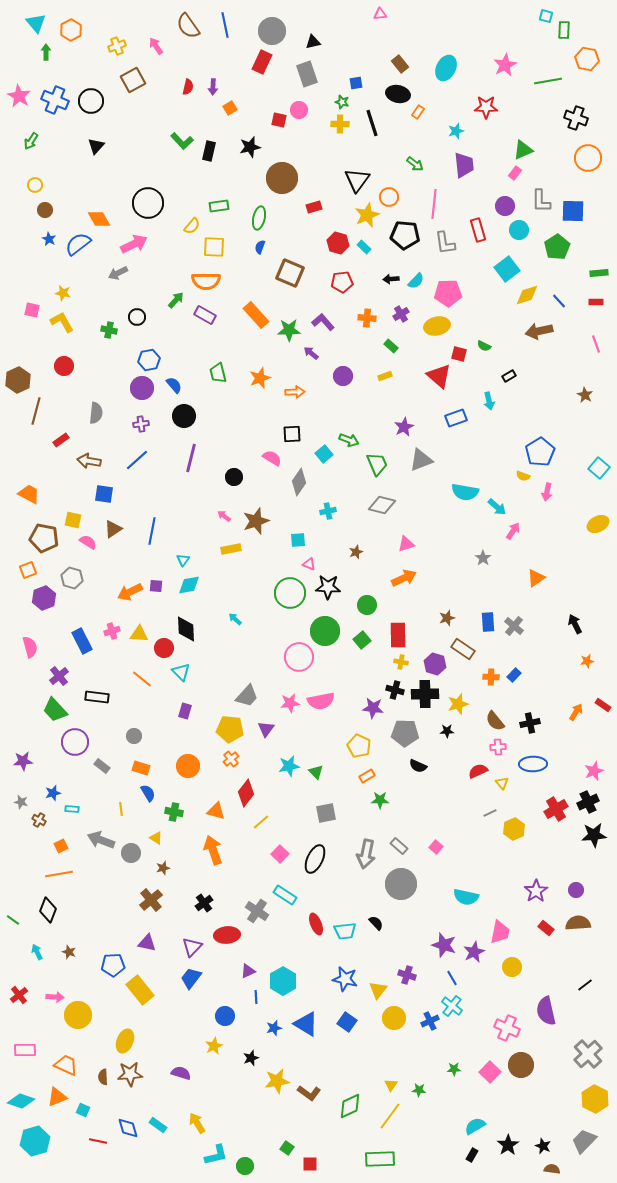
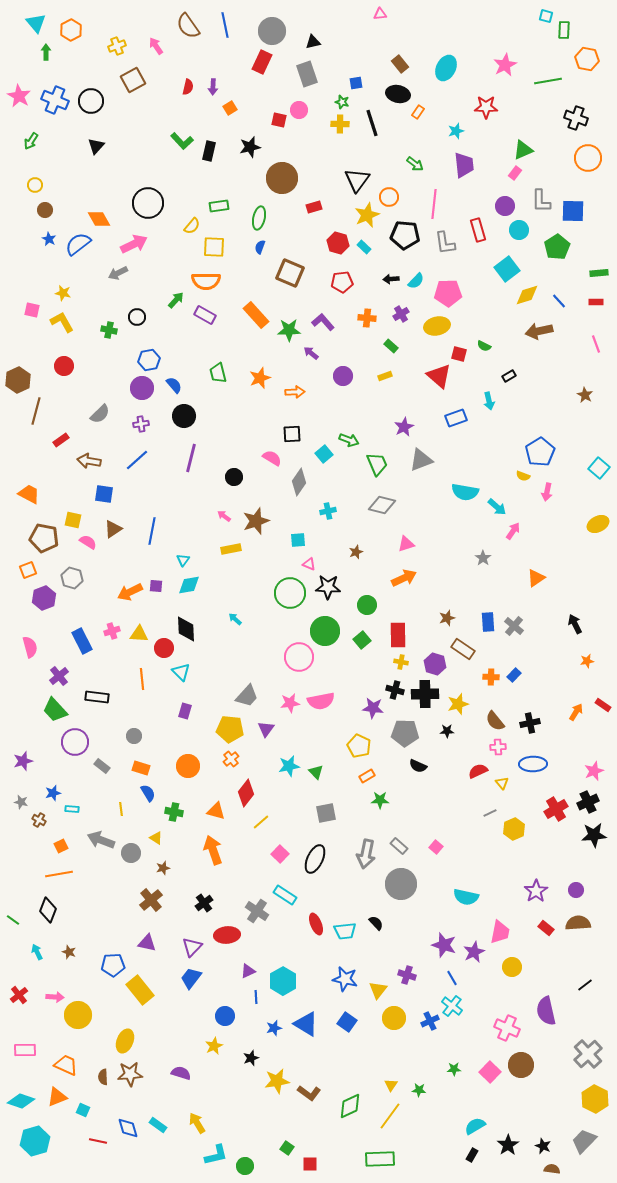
gray semicircle at (96, 413): moved 4 px right, 1 px down; rotated 40 degrees clockwise
orange line at (142, 679): rotated 45 degrees clockwise
purple star at (23, 761): rotated 12 degrees counterclockwise
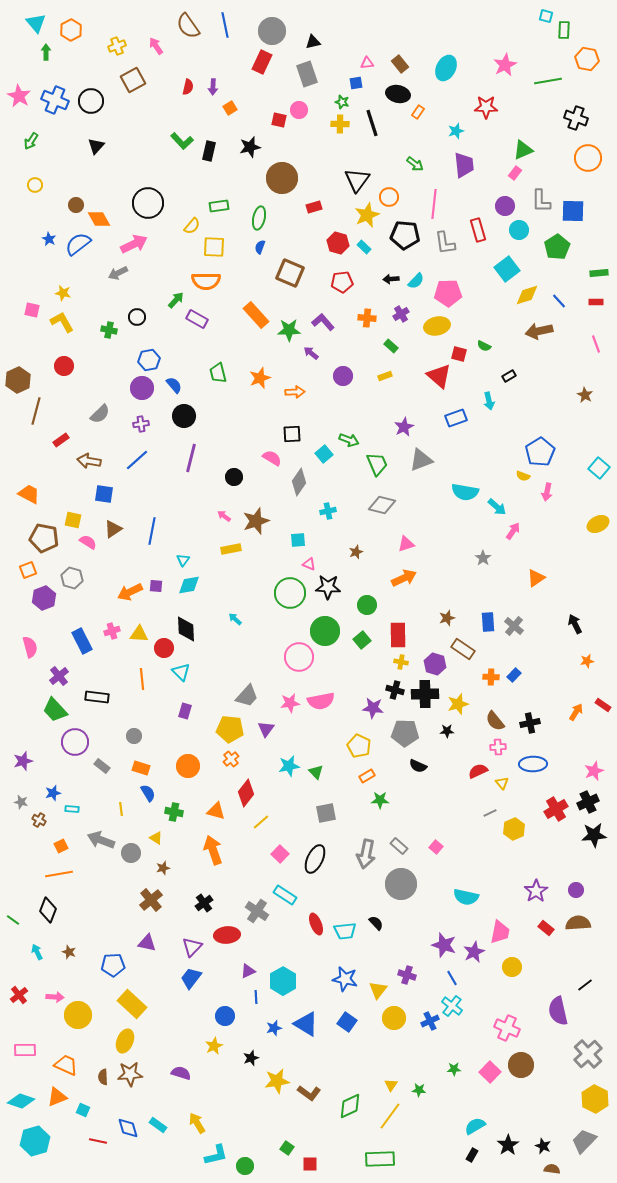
pink triangle at (380, 14): moved 13 px left, 49 px down
brown circle at (45, 210): moved 31 px right, 5 px up
purple rectangle at (205, 315): moved 8 px left, 4 px down
yellow rectangle at (140, 990): moved 8 px left, 14 px down; rotated 8 degrees counterclockwise
purple semicircle at (546, 1011): moved 12 px right
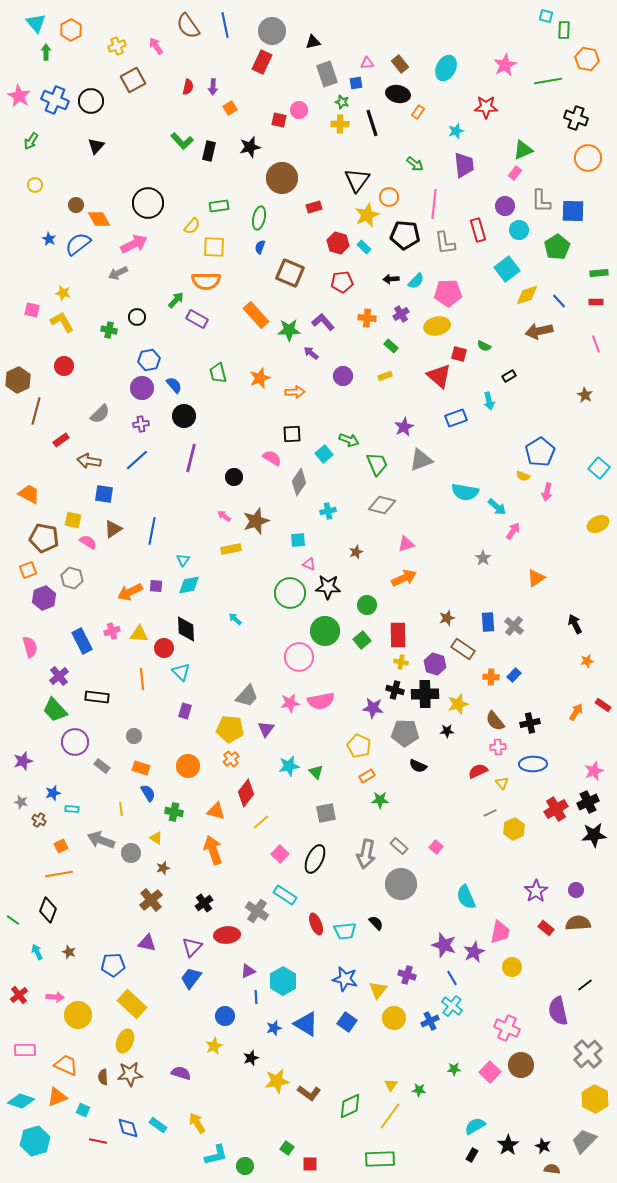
gray rectangle at (307, 74): moved 20 px right
cyan semicircle at (466, 897): rotated 55 degrees clockwise
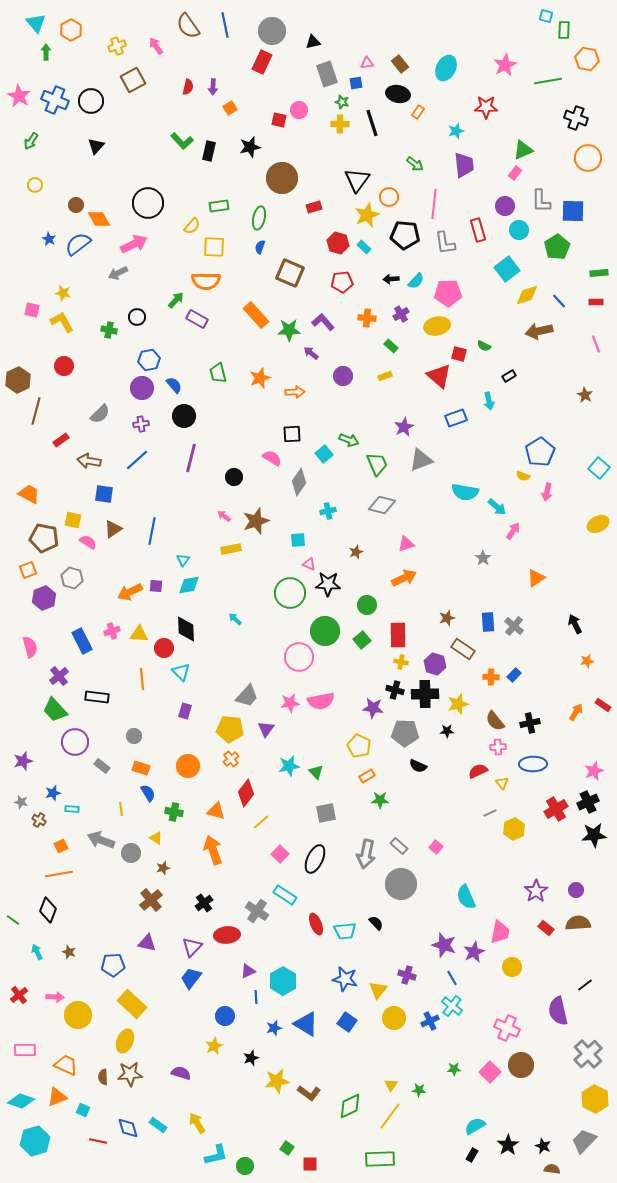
black star at (328, 587): moved 3 px up
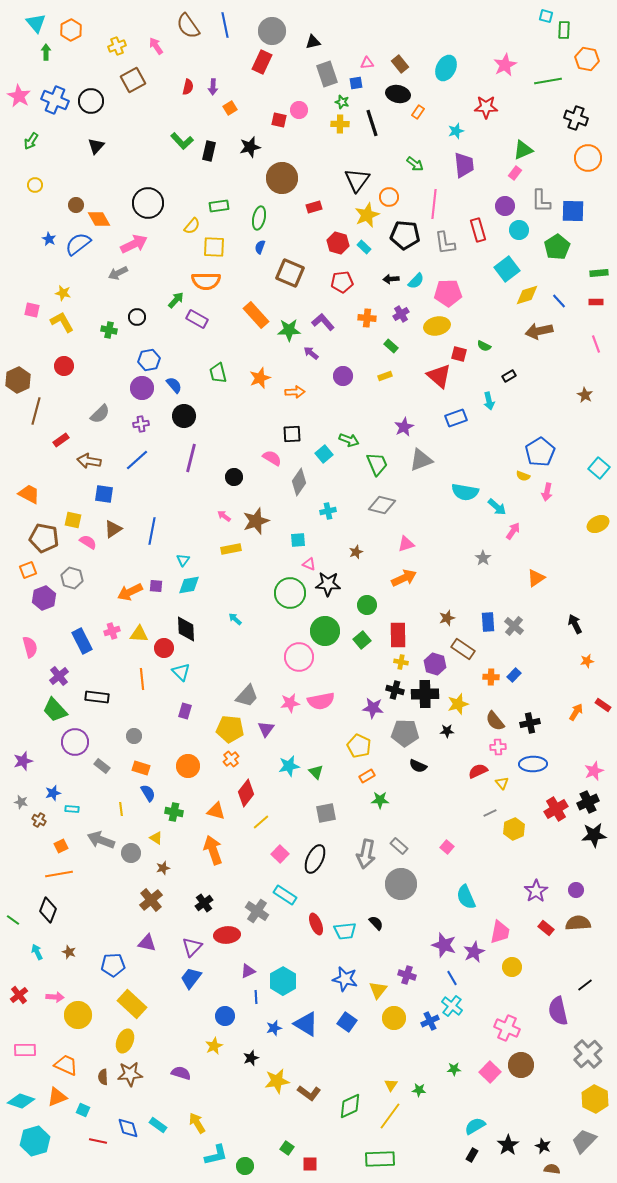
pink square at (436, 847): moved 11 px right
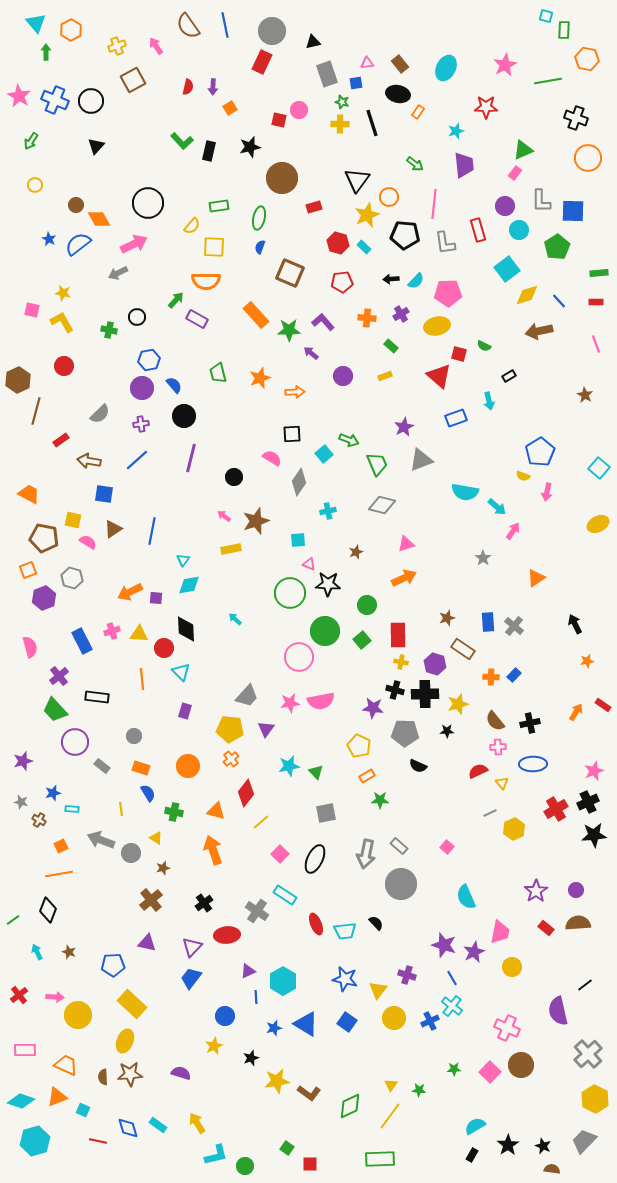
purple square at (156, 586): moved 12 px down
green line at (13, 920): rotated 72 degrees counterclockwise
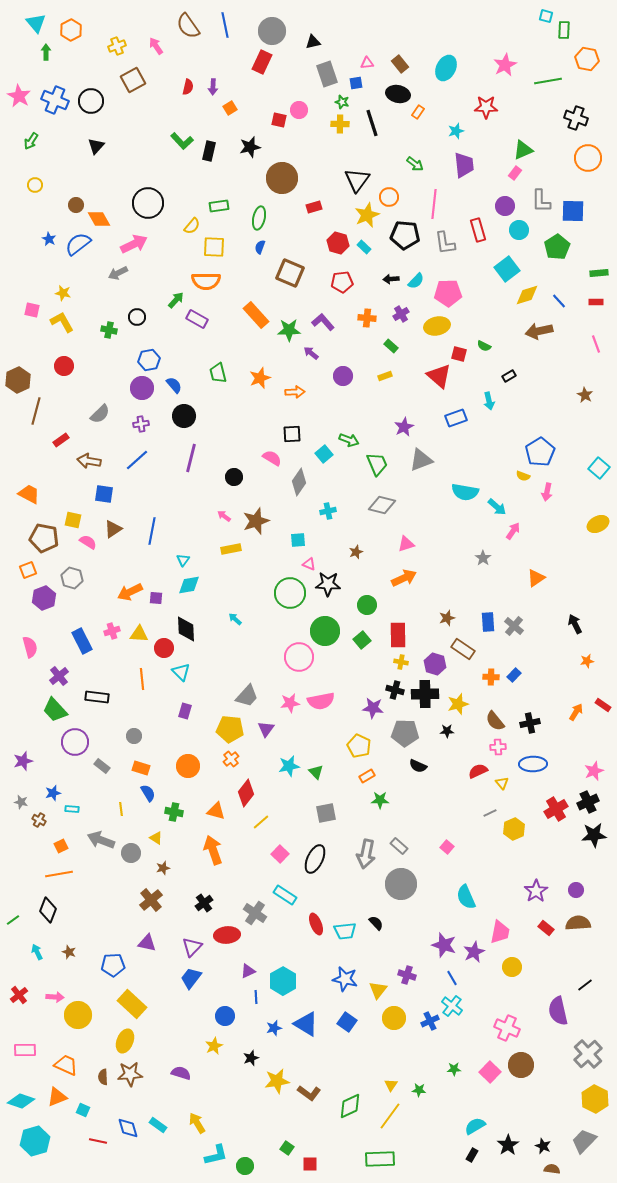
gray cross at (257, 911): moved 2 px left, 2 px down
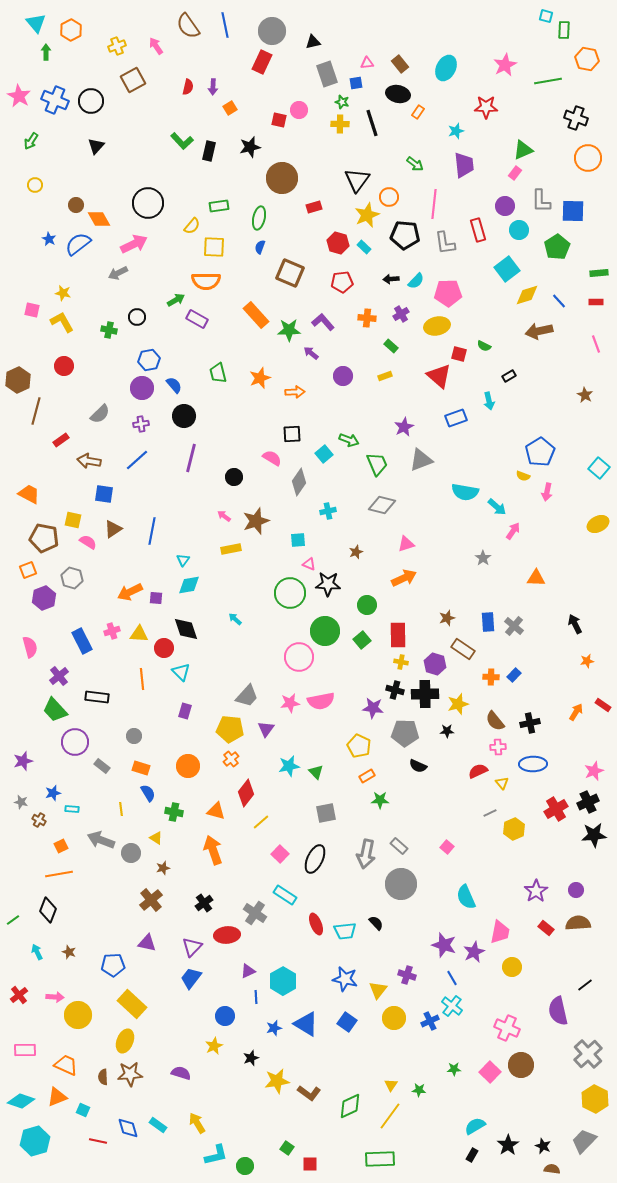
green arrow at (176, 300): rotated 18 degrees clockwise
orange triangle at (536, 578): rotated 36 degrees clockwise
black diamond at (186, 629): rotated 16 degrees counterclockwise
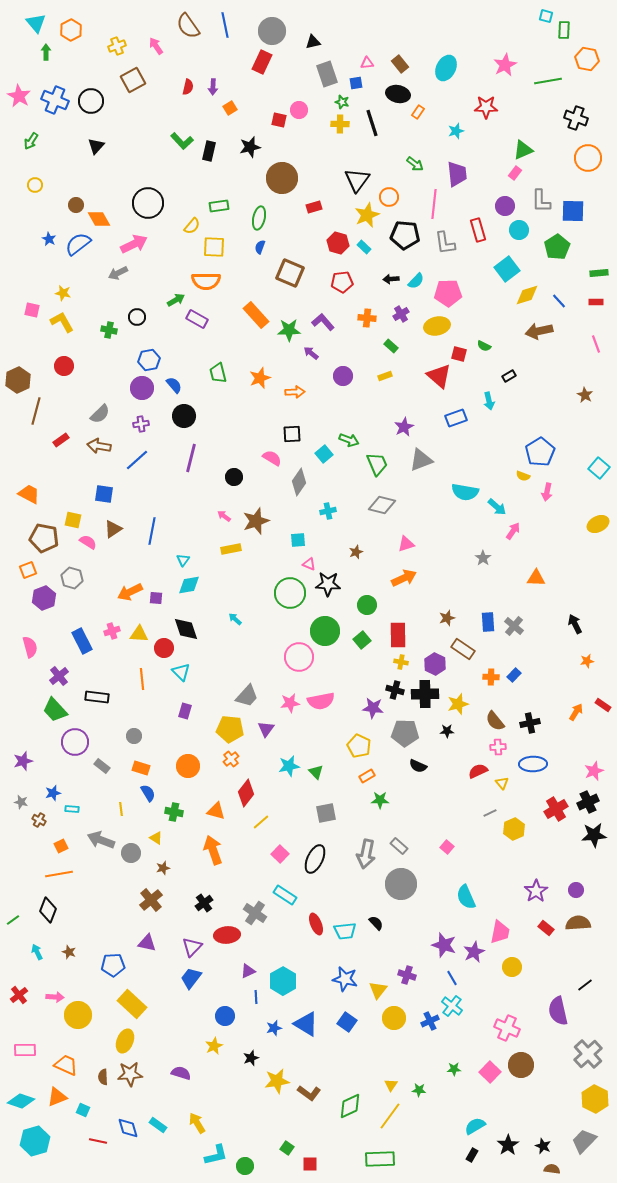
purple trapezoid at (464, 165): moved 7 px left, 9 px down
brown arrow at (89, 461): moved 10 px right, 15 px up
purple hexagon at (435, 664): rotated 10 degrees clockwise
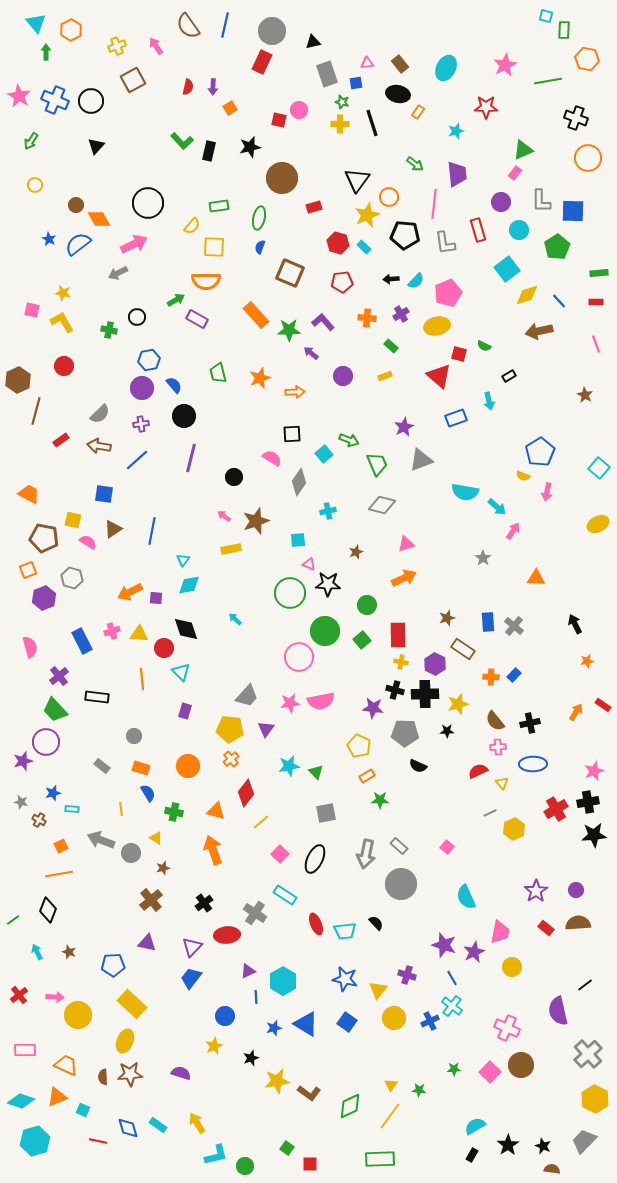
blue line at (225, 25): rotated 25 degrees clockwise
purple circle at (505, 206): moved 4 px left, 4 px up
pink pentagon at (448, 293): rotated 20 degrees counterclockwise
purple circle at (75, 742): moved 29 px left
black cross at (588, 802): rotated 15 degrees clockwise
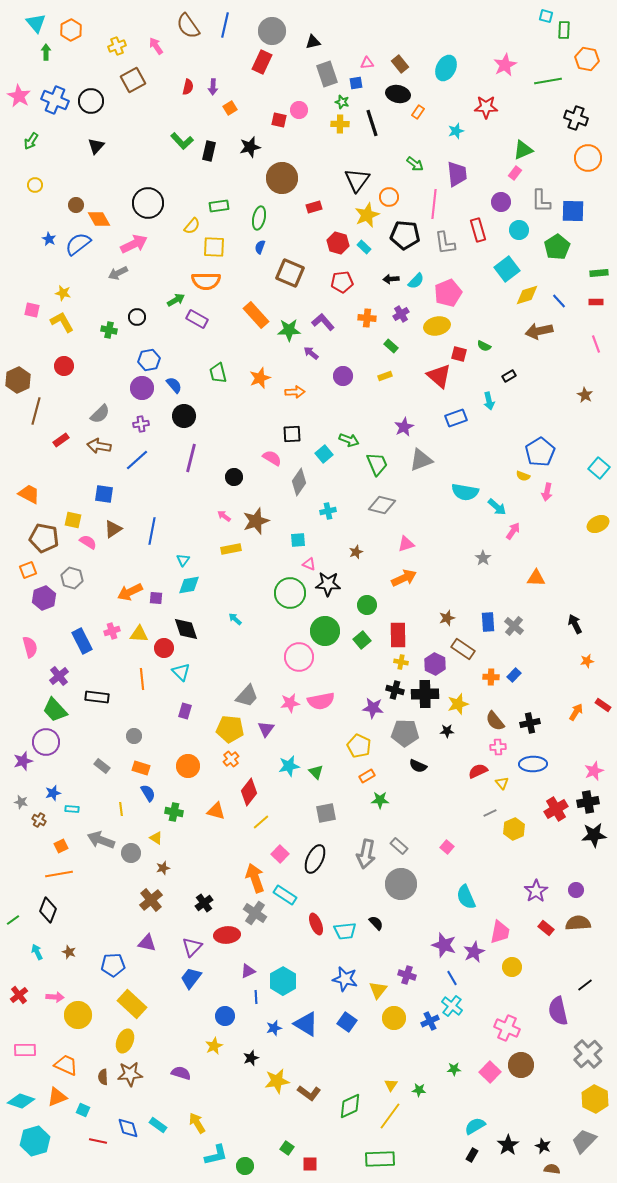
red diamond at (246, 793): moved 3 px right, 1 px up
orange arrow at (213, 850): moved 42 px right, 28 px down
